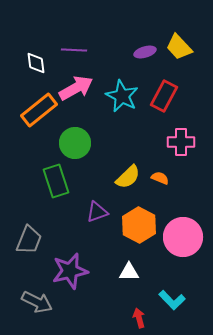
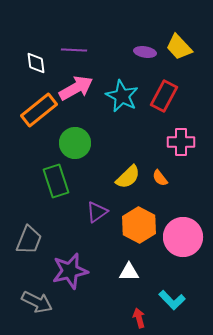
purple ellipse: rotated 25 degrees clockwise
orange semicircle: rotated 150 degrees counterclockwise
purple triangle: rotated 15 degrees counterclockwise
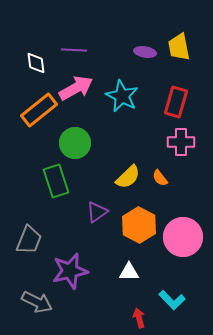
yellow trapezoid: rotated 32 degrees clockwise
red rectangle: moved 12 px right, 6 px down; rotated 12 degrees counterclockwise
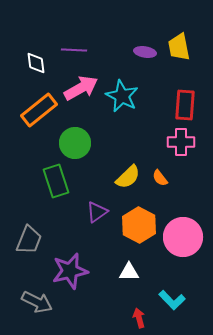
pink arrow: moved 5 px right
red rectangle: moved 9 px right, 3 px down; rotated 12 degrees counterclockwise
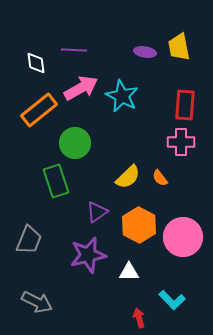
purple star: moved 18 px right, 16 px up
